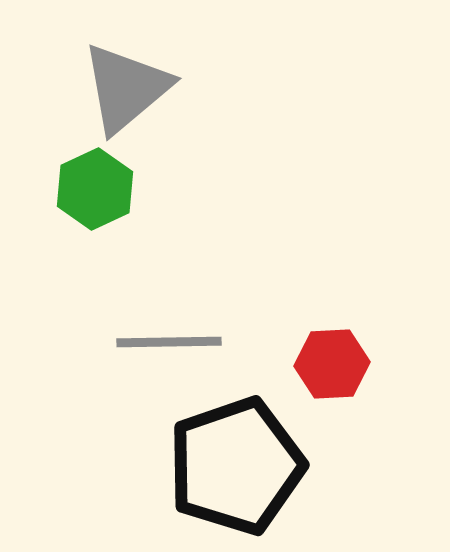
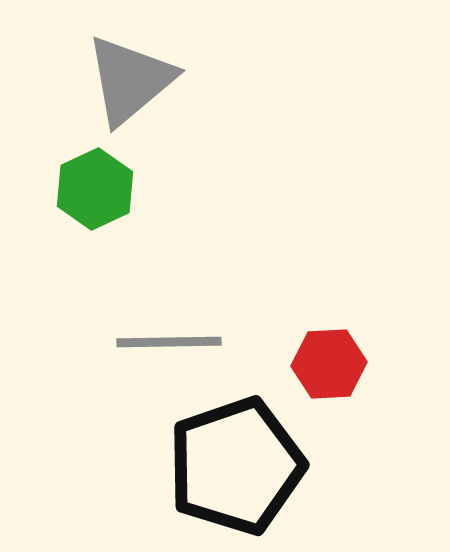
gray triangle: moved 4 px right, 8 px up
red hexagon: moved 3 px left
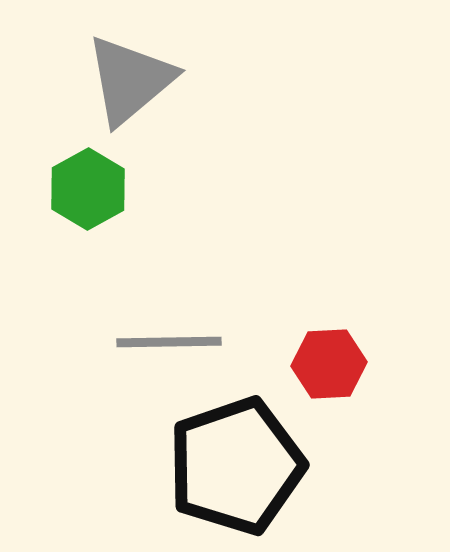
green hexagon: moved 7 px left; rotated 4 degrees counterclockwise
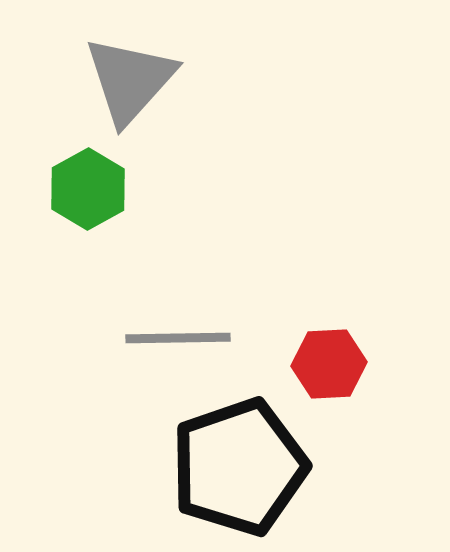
gray triangle: rotated 8 degrees counterclockwise
gray line: moved 9 px right, 4 px up
black pentagon: moved 3 px right, 1 px down
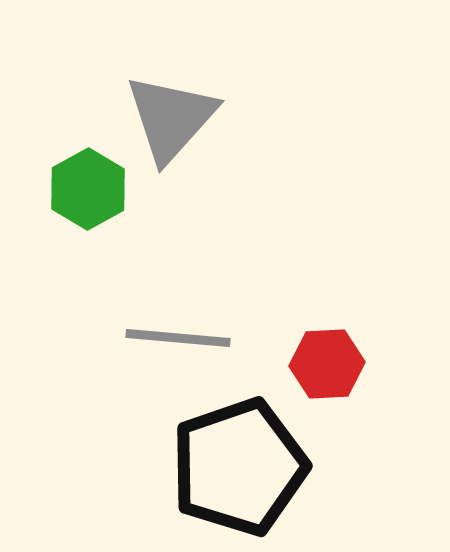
gray triangle: moved 41 px right, 38 px down
gray line: rotated 6 degrees clockwise
red hexagon: moved 2 px left
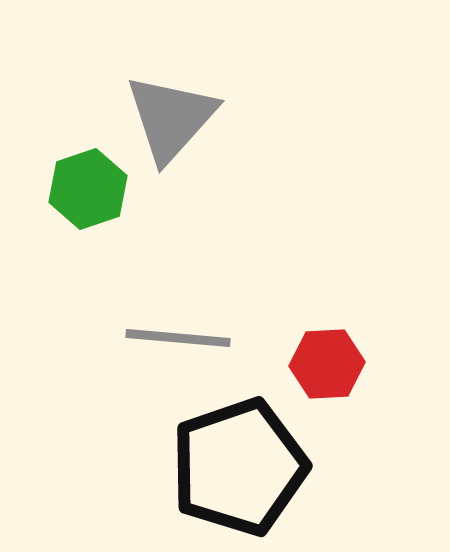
green hexagon: rotated 10 degrees clockwise
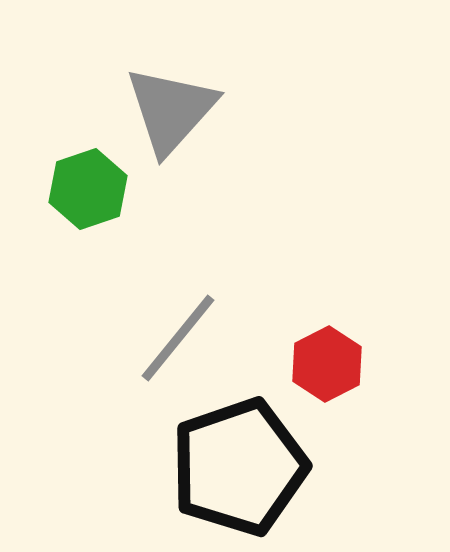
gray triangle: moved 8 px up
gray line: rotated 56 degrees counterclockwise
red hexagon: rotated 24 degrees counterclockwise
